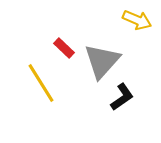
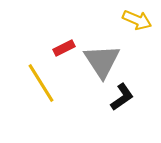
red rectangle: rotated 70 degrees counterclockwise
gray triangle: rotated 15 degrees counterclockwise
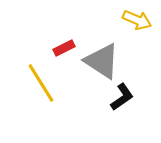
gray triangle: rotated 24 degrees counterclockwise
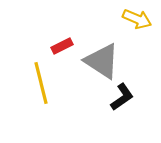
yellow arrow: moved 1 px up
red rectangle: moved 2 px left, 2 px up
yellow line: rotated 18 degrees clockwise
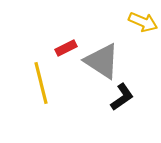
yellow arrow: moved 6 px right, 3 px down
red rectangle: moved 4 px right, 2 px down
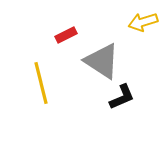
yellow arrow: rotated 140 degrees clockwise
red rectangle: moved 13 px up
black L-shape: rotated 12 degrees clockwise
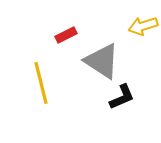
yellow arrow: moved 4 px down
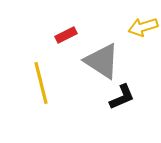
yellow arrow: moved 1 px down
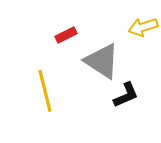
yellow line: moved 4 px right, 8 px down
black L-shape: moved 4 px right, 2 px up
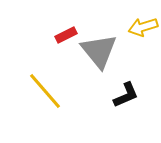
gray triangle: moved 3 px left, 10 px up; rotated 18 degrees clockwise
yellow line: rotated 27 degrees counterclockwise
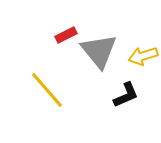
yellow arrow: moved 29 px down
yellow line: moved 2 px right, 1 px up
